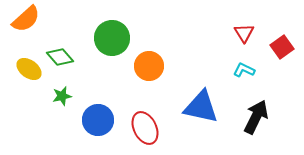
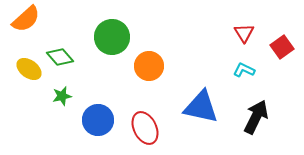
green circle: moved 1 px up
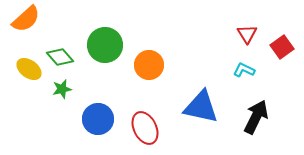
red triangle: moved 3 px right, 1 px down
green circle: moved 7 px left, 8 px down
orange circle: moved 1 px up
green star: moved 7 px up
blue circle: moved 1 px up
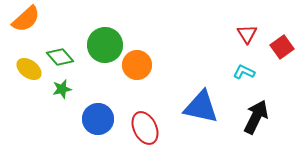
orange circle: moved 12 px left
cyan L-shape: moved 2 px down
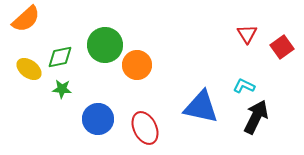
green diamond: rotated 60 degrees counterclockwise
cyan L-shape: moved 14 px down
green star: rotated 18 degrees clockwise
